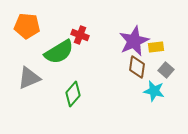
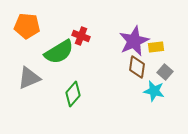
red cross: moved 1 px right, 1 px down
gray square: moved 1 px left, 2 px down
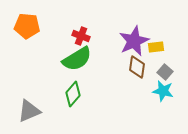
green semicircle: moved 18 px right, 7 px down
gray triangle: moved 33 px down
cyan star: moved 9 px right
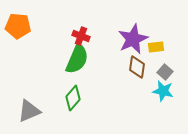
orange pentagon: moved 9 px left
purple star: moved 1 px left, 2 px up
green semicircle: rotated 36 degrees counterclockwise
green diamond: moved 4 px down
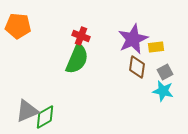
gray square: rotated 21 degrees clockwise
green diamond: moved 28 px left, 19 px down; rotated 20 degrees clockwise
gray triangle: moved 2 px left
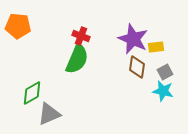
purple star: rotated 24 degrees counterclockwise
gray triangle: moved 22 px right, 3 px down
green diamond: moved 13 px left, 24 px up
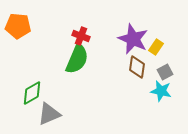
yellow rectangle: rotated 49 degrees counterclockwise
cyan star: moved 2 px left
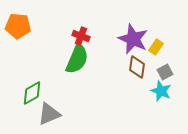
cyan star: rotated 10 degrees clockwise
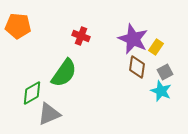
green semicircle: moved 13 px left, 14 px down; rotated 12 degrees clockwise
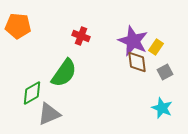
purple star: moved 2 px down
brown diamond: moved 5 px up; rotated 15 degrees counterclockwise
cyan star: moved 1 px right, 17 px down
